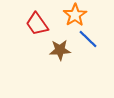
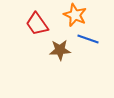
orange star: rotated 15 degrees counterclockwise
blue line: rotated 25 degrees counterclockwise
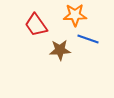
orange star: rotated 25 degrees counterclockwise
red trapezoid: moved 1 px left, 1 px down
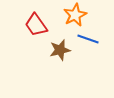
orange star: rotated 25 degrees counterclockwise
brown star: rotated 10 degrees counterclockwise
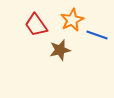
orange star: moved 3 px left, 5 px down
blue line: moved 9 px right, 4 px up
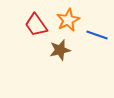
orange star: moved 4 px left
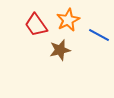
blue line: moved 2 px right; rotated 10 degrees clockwise
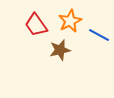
orange star: moved 2 px right, 1 px down
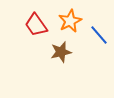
blue line: rotated 20 degrees clockwise
brown star: moved 1 px right, 2 px down
